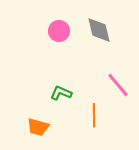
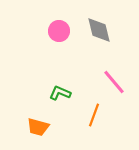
pink line: moved 4 px left, 3 px up
green L-shape: moved 1 px left
orange line: rotated 20 degrees clockwise
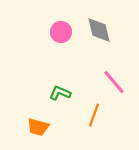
pink circle: moved 2 px right, 1 px down
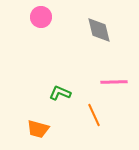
pink circle: moved 20 px left, 15 px up
pink line: rotated 52 degrees counterclockwise
orange line: rotated 45 degrees counterclockwise
orange trapezoid: moved 2 px down
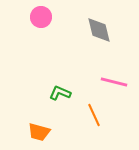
pink line: rotated 16 degrees clockwise
orange trapezoid: moved 1 px right, 3 px down
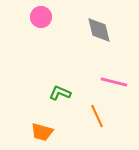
orange line: moved 3 px right, 1 px down
orange trapezoid: moved 3 px right
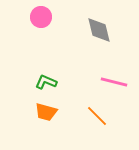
green L-shape: moved 14 px left, 11 px up
orange line: rotated 20 degrees counterclockwise
orange trapezoid: moved 4 px right, 20 px up
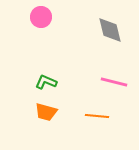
gray diamond: moved 11 px right
orange line: rotated 40 degrees counterclockwise
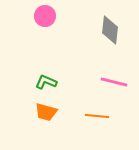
pink circle: moved 4 px right, 1 px up
gray diamond: rotated 20 degrees clockwise
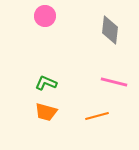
green L-shape: moved 1 px down
orange line: rotated 20 degrees counterclockwise
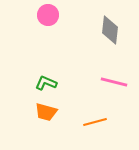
pink circle: moved 3 px right, 1 px up
orange line: moved 2 px left, 6 px down
